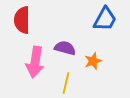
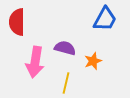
red semicircle: moved 5 px left, 2 px down
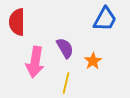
purple semicircle: rotated 45 degrees clockwise
orange star: rotated 12 degrees counterclockwise
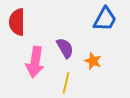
orange star: rotated 18 degrees counterclockwise
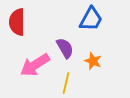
blue trapezoid: moved 14 px left
pink arrow: moved 3 px down; rotated 48 degrees clockwise
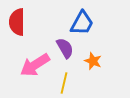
blue trapezoid: moved 9 px left, 4 px down
yellow line: moved 2 px left
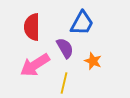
red semicircle: moved 15 px right, 5 px down
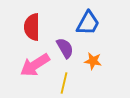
blue trapezoid: moved 6 px right
orange star: rotated 12 degrees counterclockwise
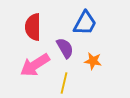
blue trapezoid: moved 3 px left
red semicircle: moved 1 px right
